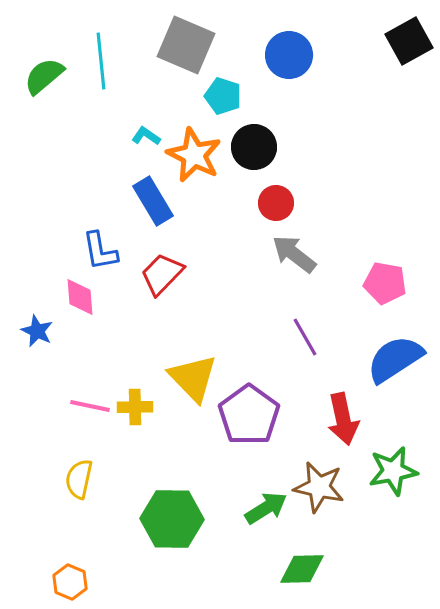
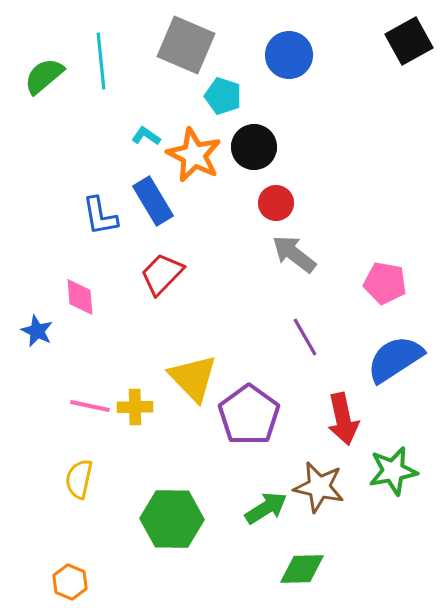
blue L-shape: moved 35 px up
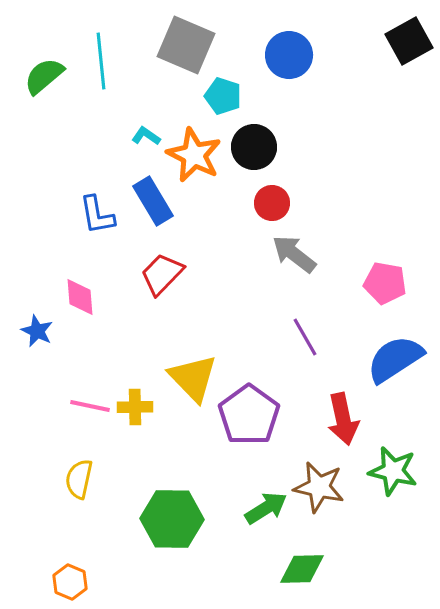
red circle: moved 4 px left
blue L-shape: moved 3 px left, 1 px up
green star: rotated 24 degrees clockwise
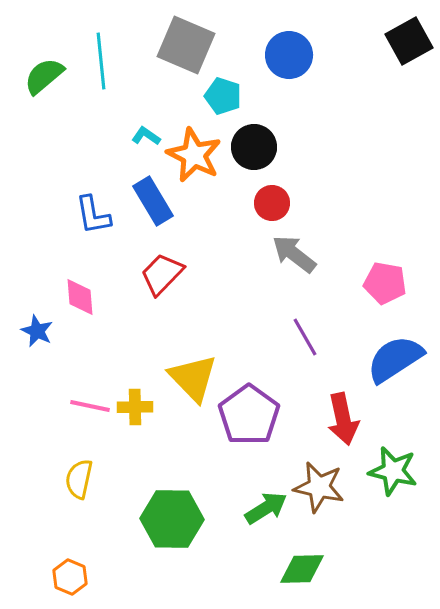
blue L-shape: moved 4 px left
orange hexagon: moved 5 px up
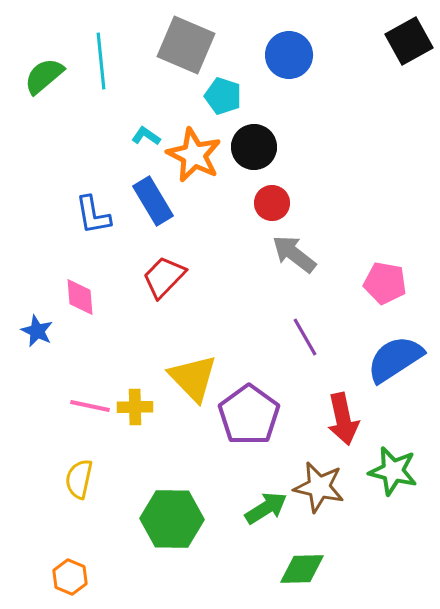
red trapezoid: moved 2 px right, 3 px down
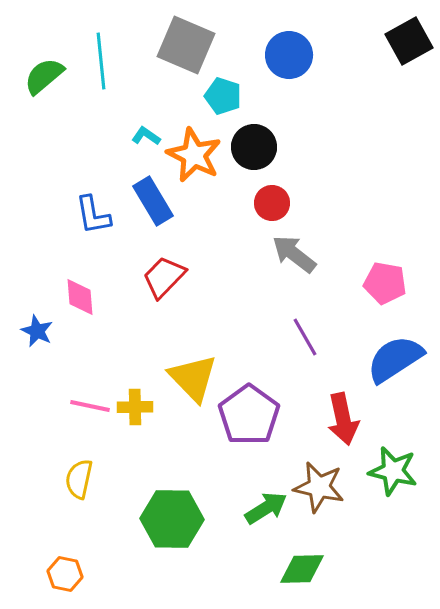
orange hexagon: moved 5 px left, 3 px up; rotated 12 degrees counterclockwise
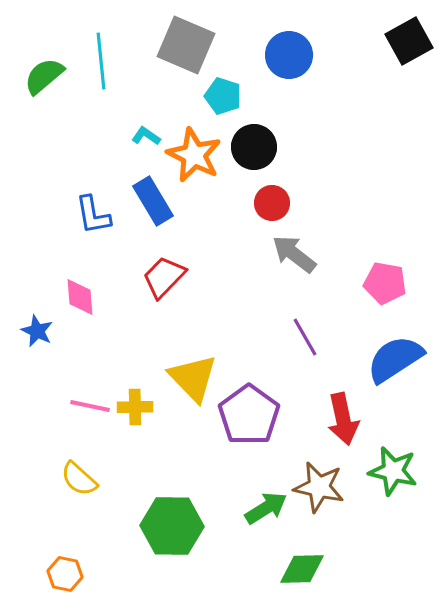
yellow semicircle: rotated 60 degrees counterclockwise
green hexagon: moved 7 px down
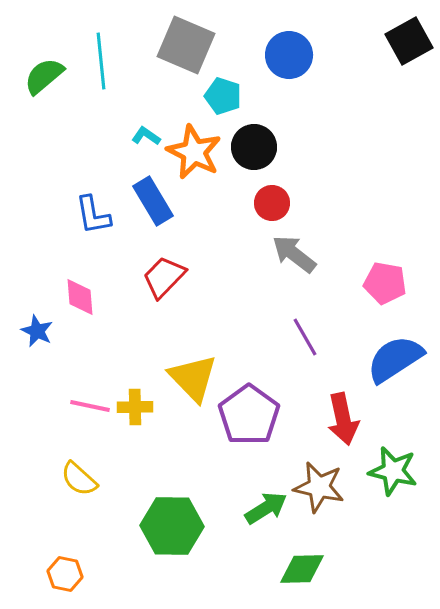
orange star: moved 3 px up
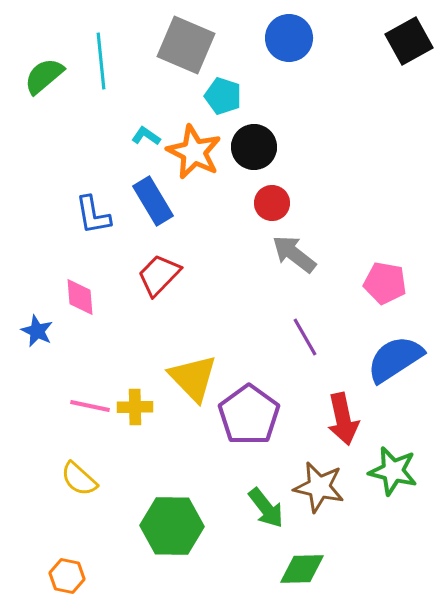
blue circle: moved 17 px up
red trapezoid: moved 5 px left, 2 px up
green arrow: rotated 84 degrees clockwise
orange hexagon: moved 2 px right, 2 px down
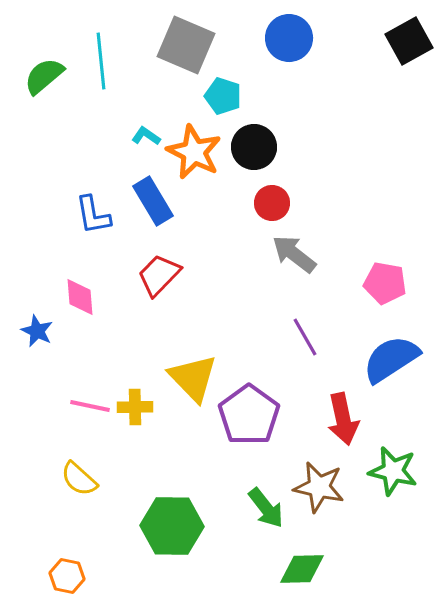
blue semicircle: moved 4 px left
